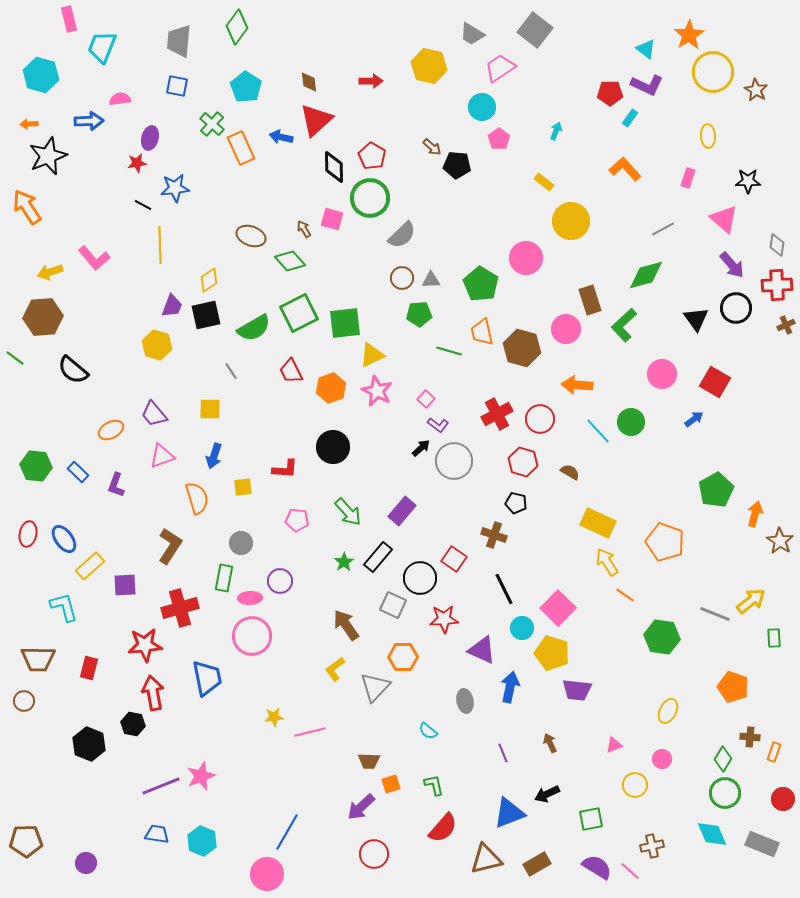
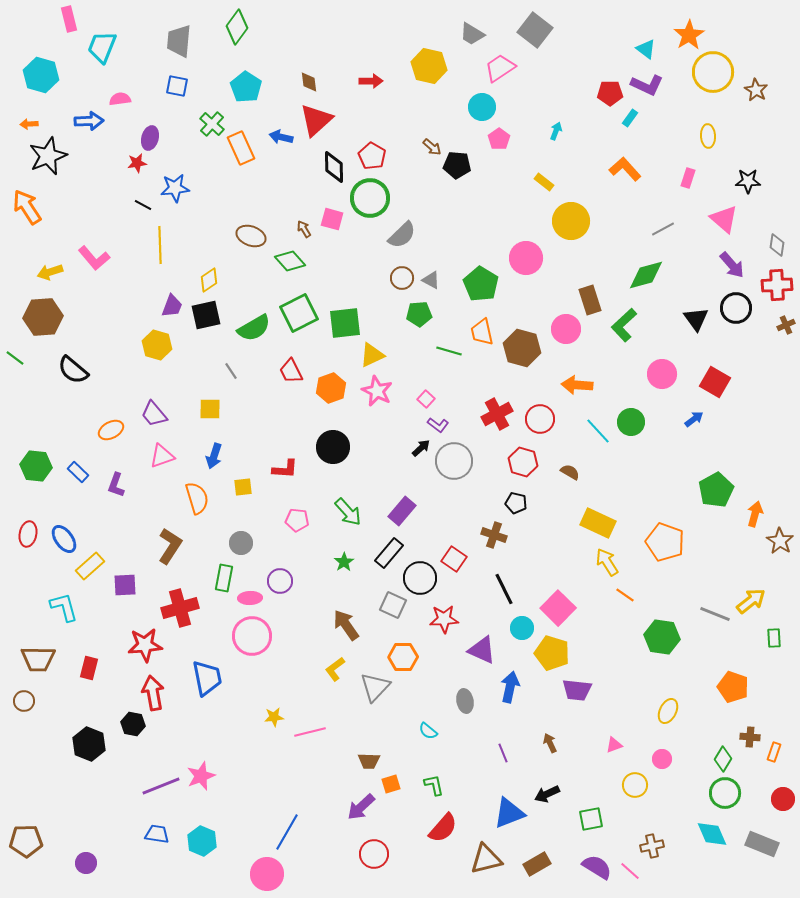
gray triangle at (431, 280): rotated 30 degrees clockwise
black rectangle at (378, 557): moved 11 px right, 4 px up
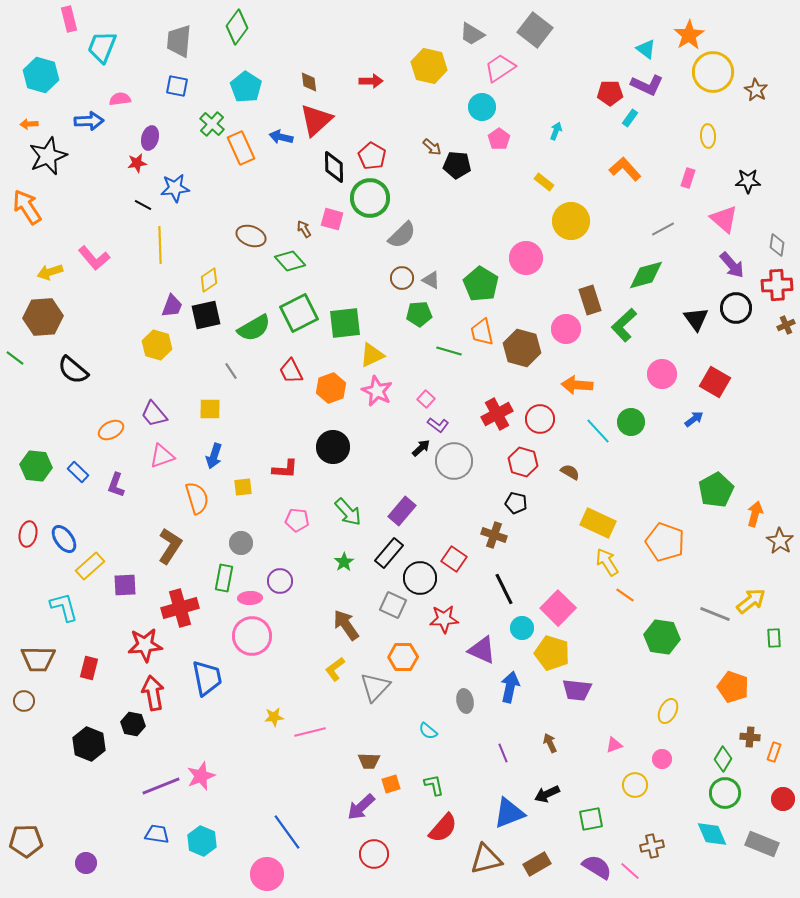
blue line at (287, 832): rotated 66 degrees counterclockwise
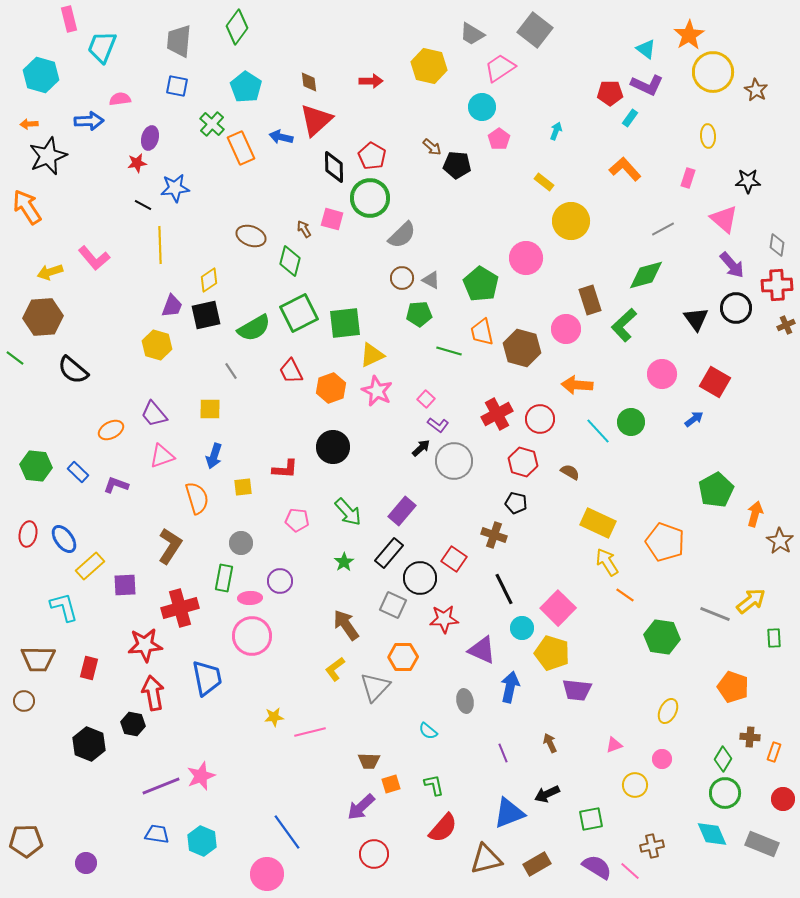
green diamond at (290, 261): rotated 56 degrees clockwise
purple L-shape at (116, 485): rotated 90 degrees clockwise
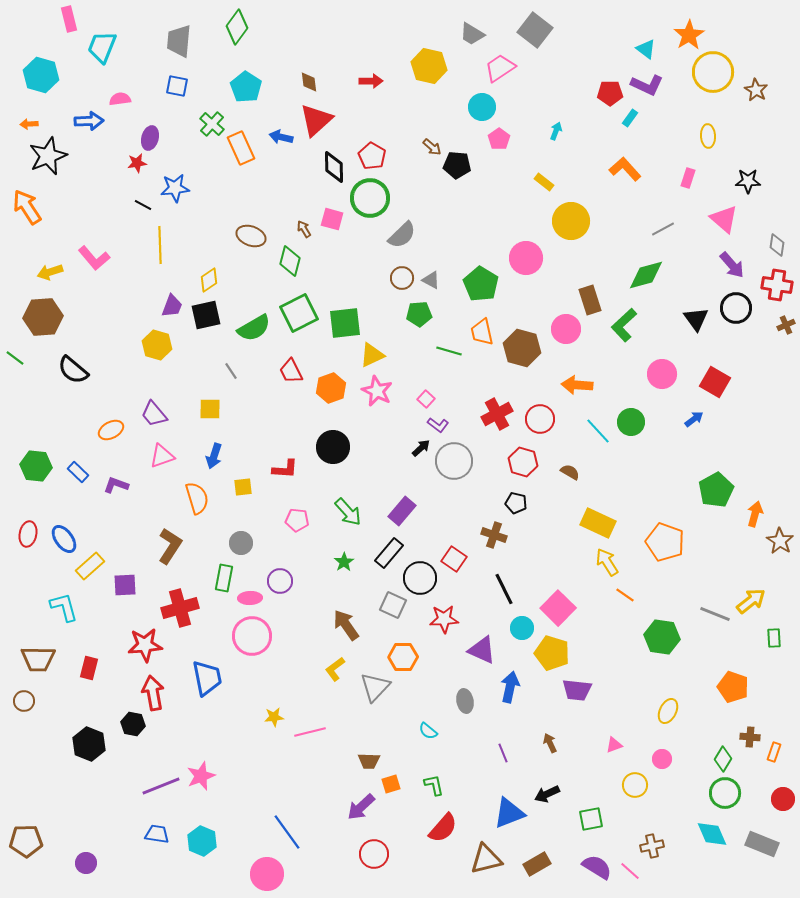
red cross at (777, 285): rotated 12 degrees clockwise
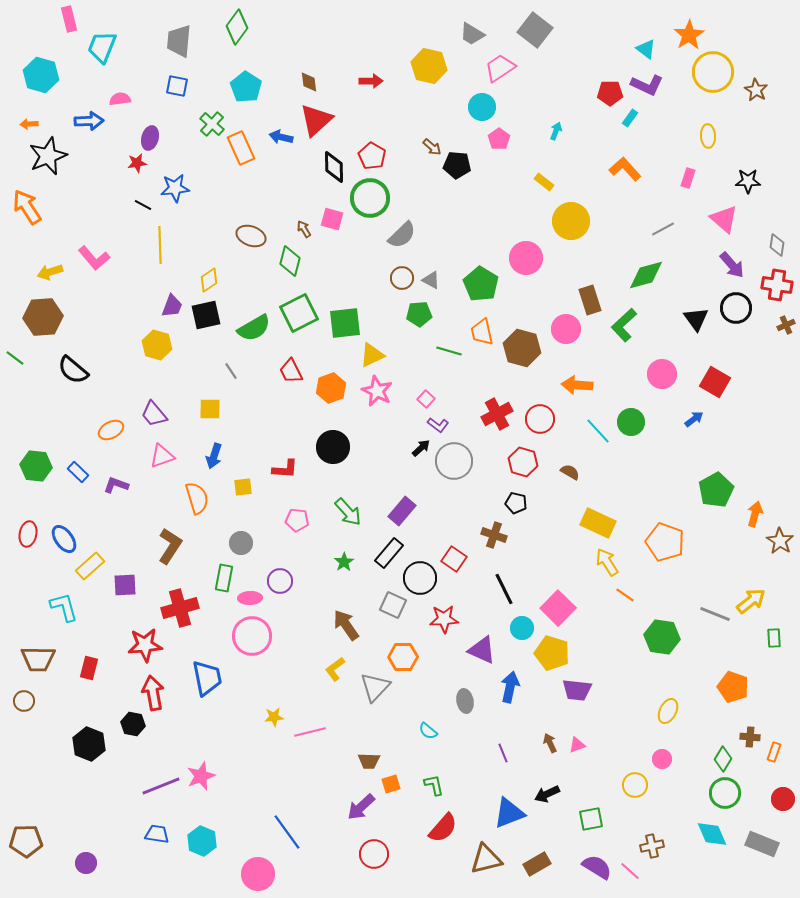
pink triangle at (614, 745): moved 37 px left
pink circle at (267, 874): moved 9 px left
